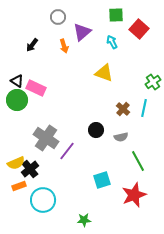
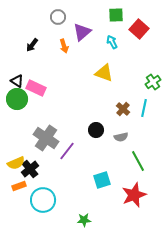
green circle: moved 1 px up
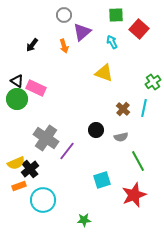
gray circle: moved 6 px right, 2 px up
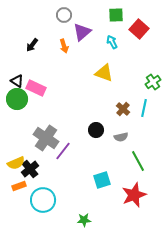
purple line: moved 4 px left
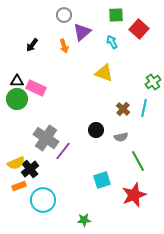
black triangle: rotated 32 degrees counterclockwise
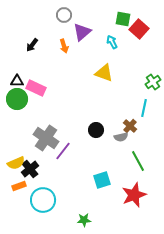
green square: moved 7 px right, 4 px down; rotated 14 degrees clockwise
brown cross: moved 7 px right, 17 px down
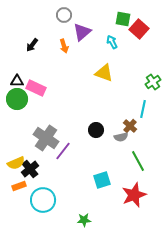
cyan line: moved 1 px left, 1 px down
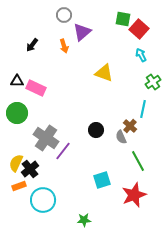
cyan arrow: moved 29 px right, 13 px down
green circle: moved 14 px down
gray semicircle: rotated 80 degrees clockwise
yellow semicircle: rotated 138 degrees clockwise
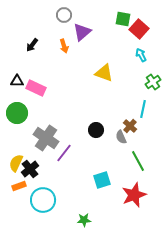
purple line: moved 1 px right, 2 px down
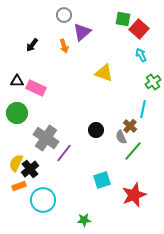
green line: moved 5 px left, 10 px up; rotated 70 degrees clockwise
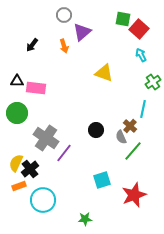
pink rectangle: rotated 18 degrees counterclockwise
green star: moved 1 px right, 1 px up
